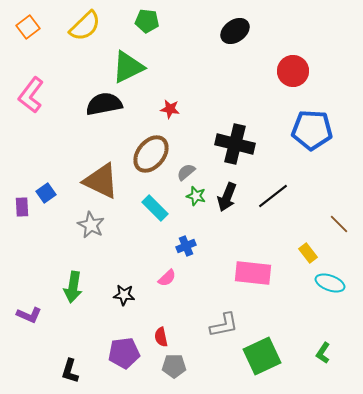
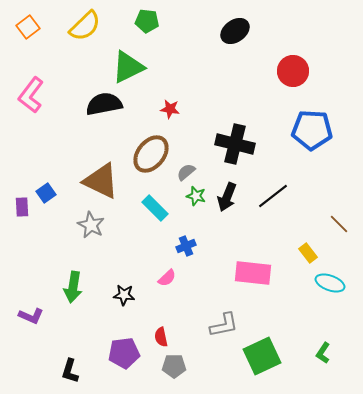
purple L-shape: moved 2 px right, 1 px down
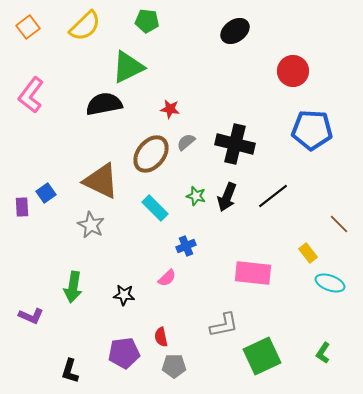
gray semicircle: moved 30 px up
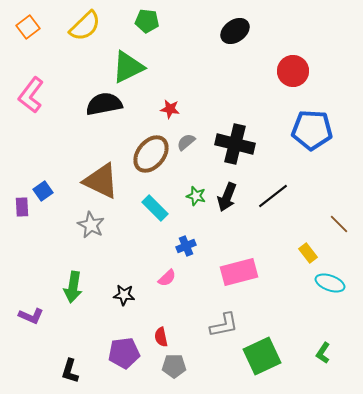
blue square: moved 3 px left, 2 px up
pink rectangle: moved 14 px left, 1 px up; rotated 21 degrees counterclockwise
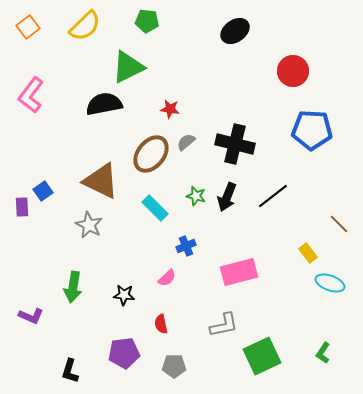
gray star: moved 2 px left
red semicircle: moved 13 px up
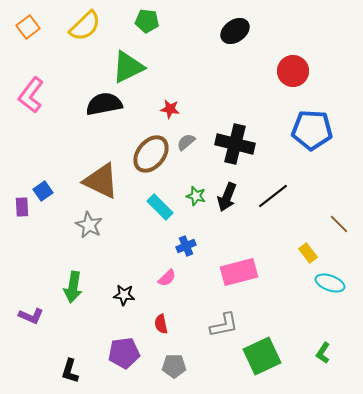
cyan rectangle: moved 5 px right, 1 px up
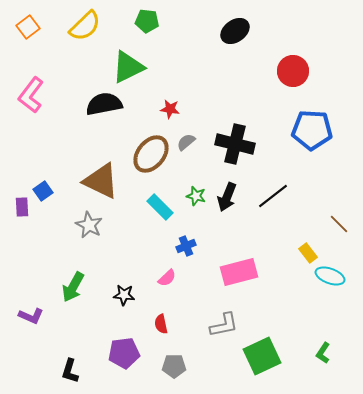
cyan ellipse: moved 7 px up
green arrow: rotated 20 degrees clockwise
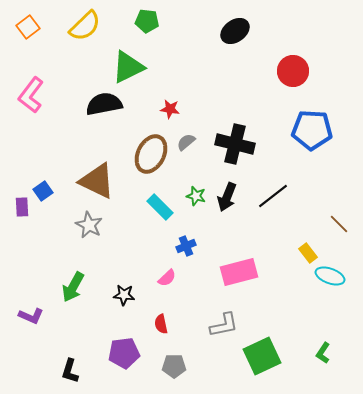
brown ellipse: rotated 12 degrees counterclockwise
brown triangle: moved 4 px left
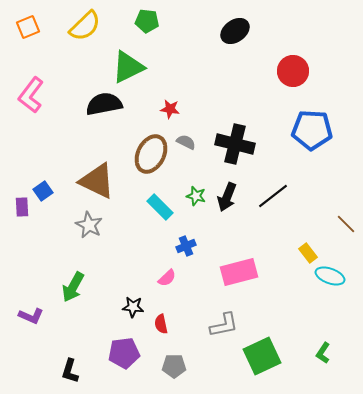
orange square: rotated 15 degrees clockwise
gray semicircle: rotated 66 degrees clockwise
brown line: moved 7 px right
black star: moved 9 px right, 12 px down
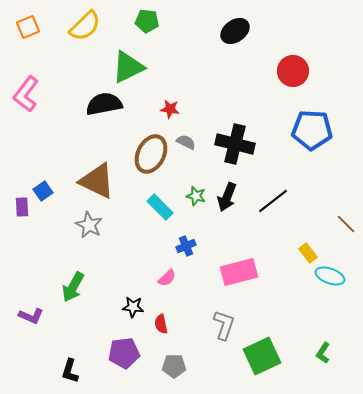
pink L-shape: moved 5 px left, 1 px up
black line: moved 5 px down
gray L-shape: rotated 60 degrees counterclockwise
